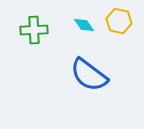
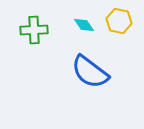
blue semicircle: moved 1 px right, 3 px up
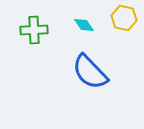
yellow hexagon: moved 5 px right, 3 px up
blue semicircle: rotated 9 degrees clockwise
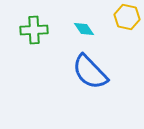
yellow hexagon: moved 3 px right, 1 px up
cyan diamond: moved 4 px down
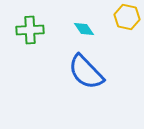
green cross: moved 4 px left
blue semicircle: moved 4 px left
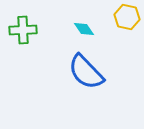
green cross: moved 7 px left
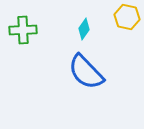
cyan diamond: rotated 70 degrees clockwise
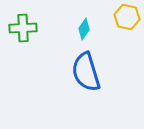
green cross: moved 2 px up
blue semicircle: rotated 27 degrees clockwise
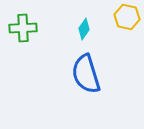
blue semicircle: moved 2 px down
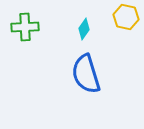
yellow hexagon: moved 1 px left
green cross: moved 2 px right, 1 px up
